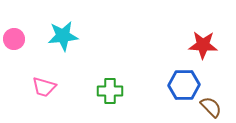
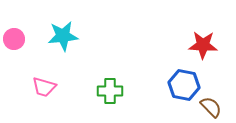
blue hexagon: rotated 12 degrees clockwise
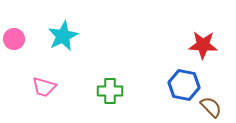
cyan star: rotated 20 degrees counterclockwise
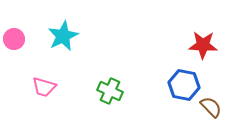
green cross: rotated 25 degrees clockwise
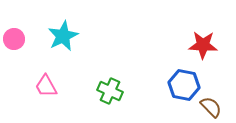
pink trapezoid: moved 2 px right, 1 px up; rotated 45 degrees clockwise
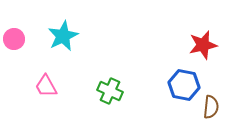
red star: rotated 16 degrees counterclockwise
brown semicircle: rotated 50 degrees clockwise
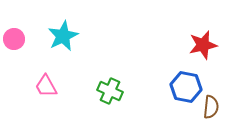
blue hexagon: moved 2 px right, 2 px down
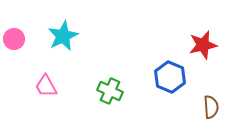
blue hexagon: moved 16 px left, 10 px up; rotated 12 degrees clockwise
brown semicircle: rotated 10 degrees counterclockwise
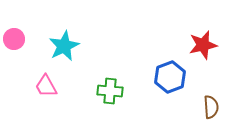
cyan star: moved 1 px right, 10 px down
blue hexagon: rotated 16 degrees clockwise
green cross: rotated 20 degrees counterclockwise
